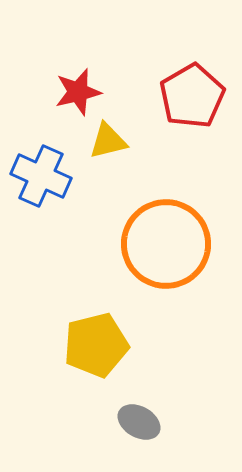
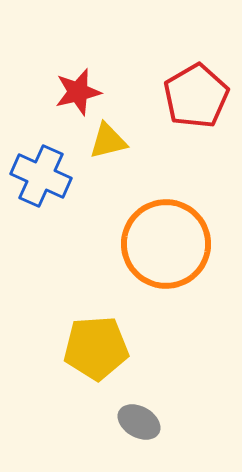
red pentagon: moved 4 px right
yellow pentagon: moved 3 px down; rotated 10 degrees clockwise
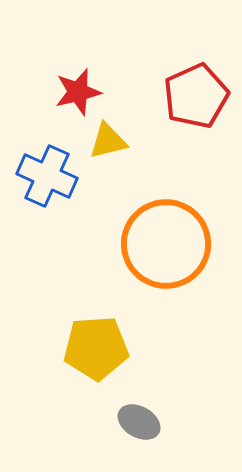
red pentagon: rotated 6 degrees clockwise
blue cross: moved 6 px right
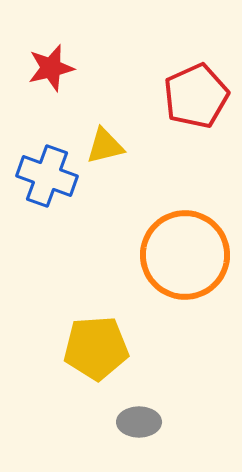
red star: moved 27 px left, 24 px up
yellow triangle: moved 3 px left, 5 px down
blue cross: rotated 4 degrees counterclockwise
orange circle: moved 19 px right, 11 px down
gray ellipse: rotated 30 degrees counterclockwise
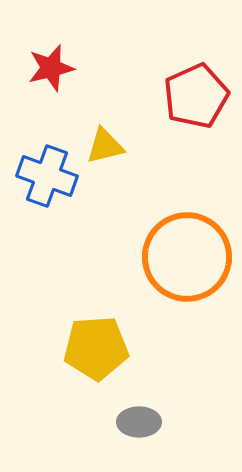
orange circle: moved 2 px right, 2 px down
